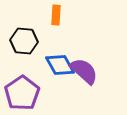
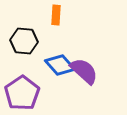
blue diamond: rotated 12 degrees counterclockwise
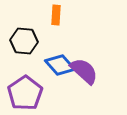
purple pentagon: moved 3 px right
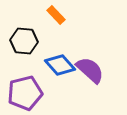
orange rectangle: rotated 48 degrees counterclockwise
purple semicircle: moved 6 px right, 1 px up
purple pentagon: rotated 20 degrees clockwise
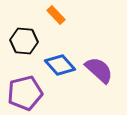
purple semicircle: moved 9 px right
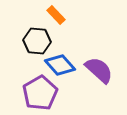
black hexagon: moved 13 px right
purple pentagon: moved 15 px right; rotated 16 degrees counterclockwise
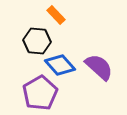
purple semicircle: moved 3 px up
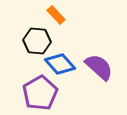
blue diamond: moved 1 px up
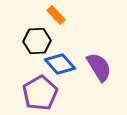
black hexagon: rotated 8 degrees counterclockwise
purple semicircle: rotated 16 degrees clockwise
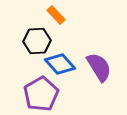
purple pentagon: moved 1 px right, 1 px down
